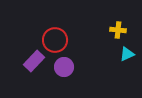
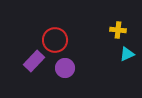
purple circle: moved 1 px right, 1 px down
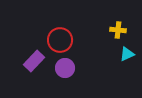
red circle: moved 5 px right
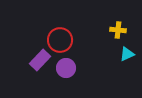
purple rectangle: moved 6 px right, 1 px up
purple circle: moved 1 px right
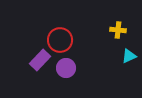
cyan triangle: moved 2 px right, 2 px down
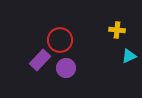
yellow cross: moved 1 px left
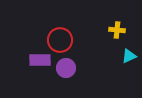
purple rectangle: rotated 45 degrees clockwise
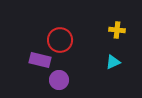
cyan triangle: moved 16 px left, 6 px down
purple rectangle: rotated 15 degrees clockwise
purple circle: moved 7 px left, 12 px down
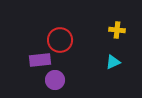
purple rectangle: rotated 20 degrees counterclockwise
purple circle: moved 4 px left
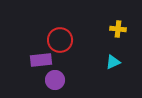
yellow cross: moved 1 px right, 1 px up
purple rectangle: moved 1 px right
